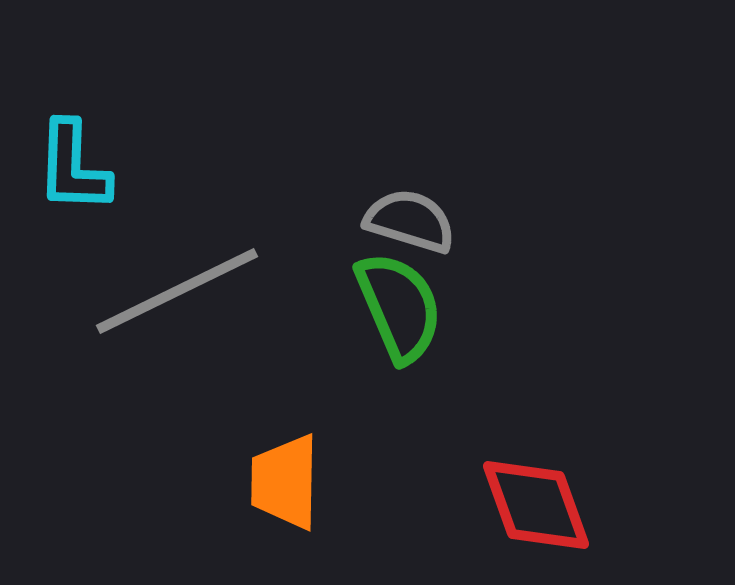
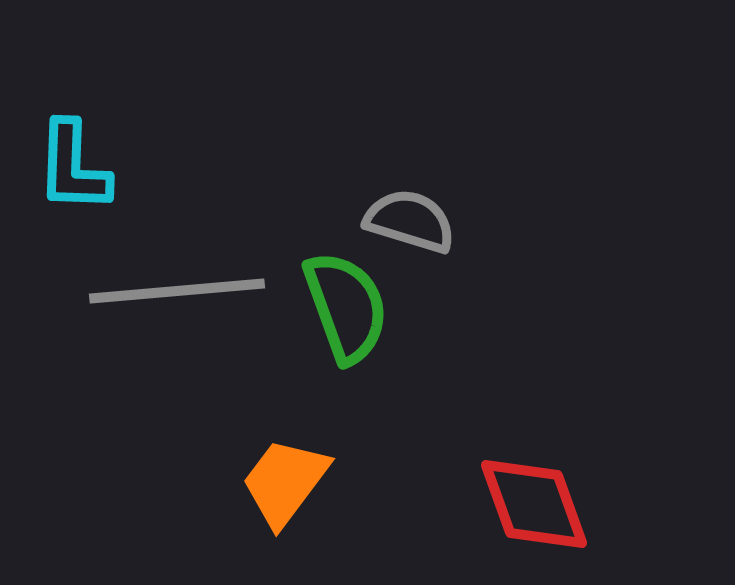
gray line: rotated 21 degrees clockwise
green semicircle: moved 53 px left; rotated 3 degrees clockwise
orange trapezoid: rotated 36 degrees clockwise
red diamond: moved 2 px left, 1 px up
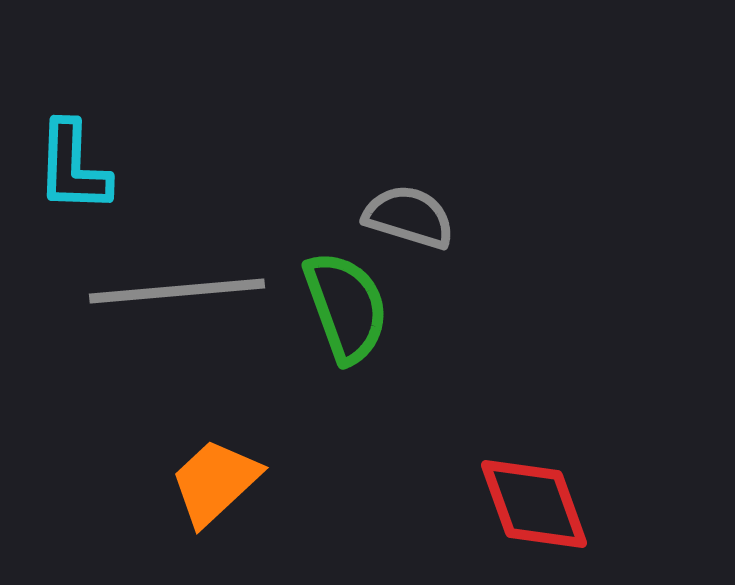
gray semicircle: moved 1 px left, 4 px up
orange trapezoid: moved 70 px left; rotated 10 degrees clockwise
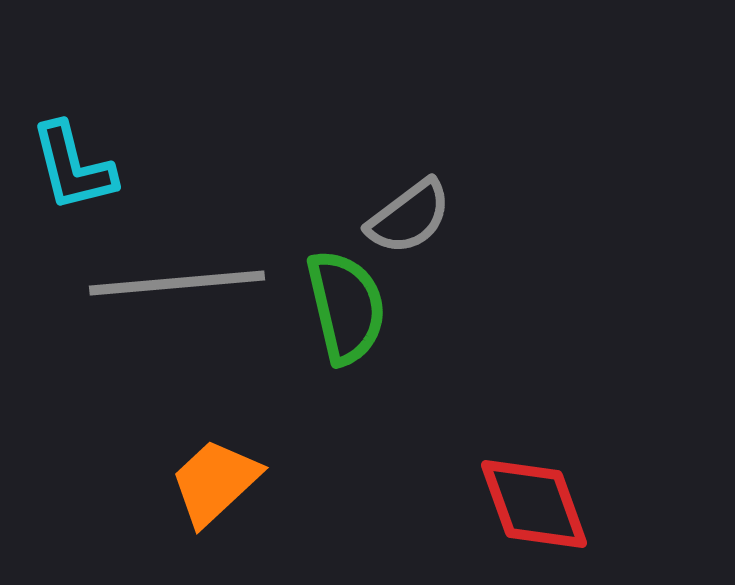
cyan L-shape: rotated 16 degrees counterclockwise
gray semicircle: rotated 126 degrees clockwise
gray line: moved 8 px up
green semicircle: rotated 7 degrees clockwise
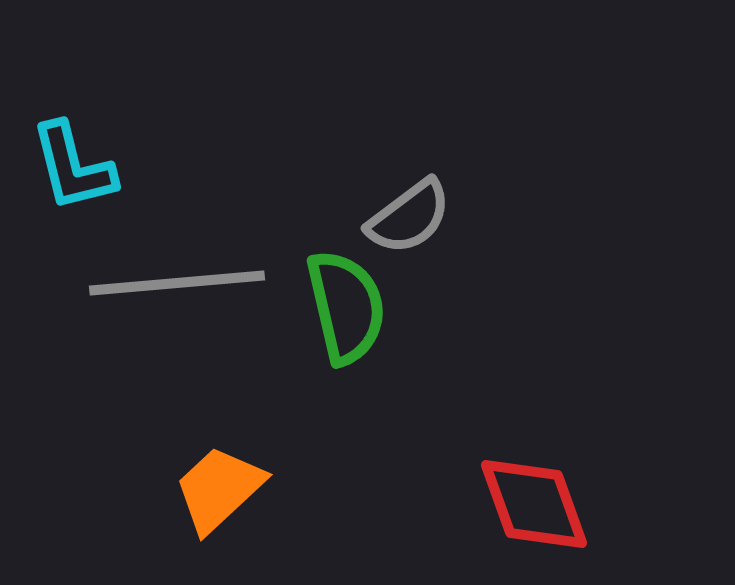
orange trapezoid: moved 4 px right, 7 px down
